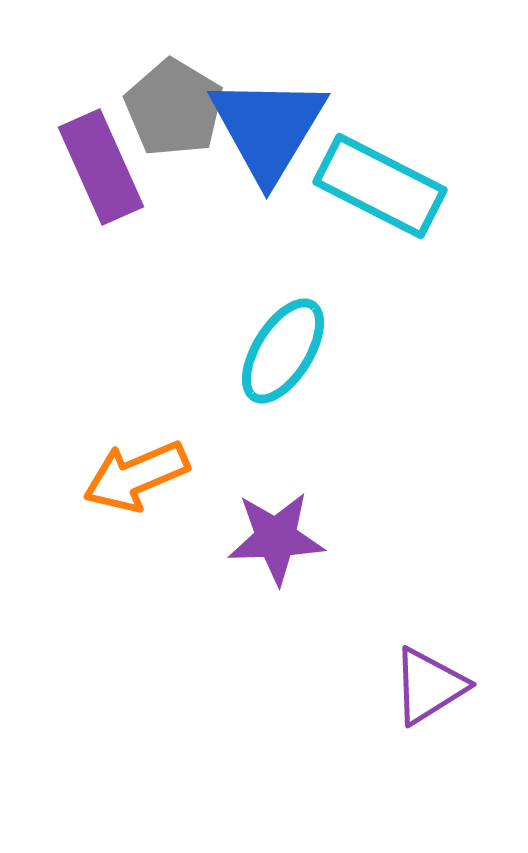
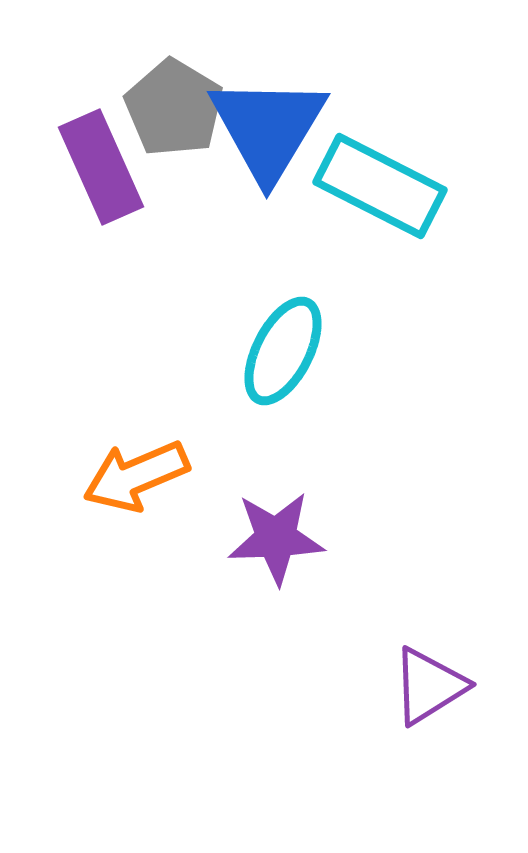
cyan ellipse: rotated 5 degrees counterclockwise
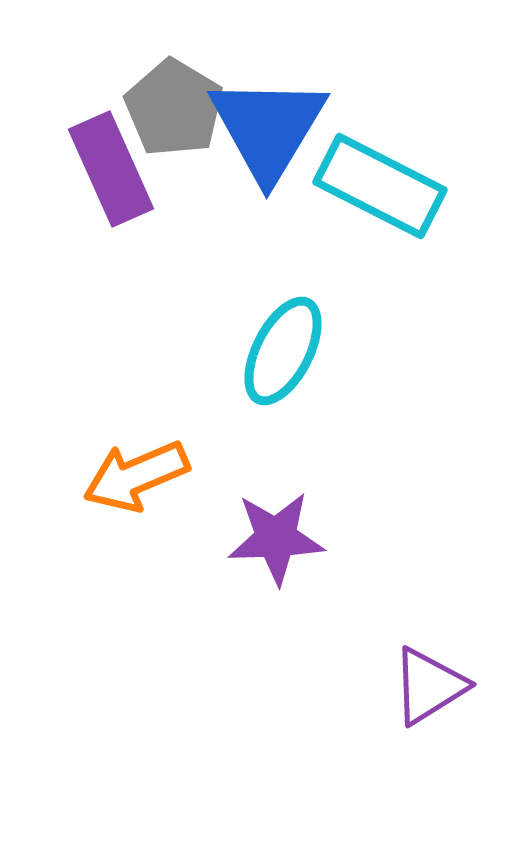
purple rectangle: moved 10 px right, 2 px down
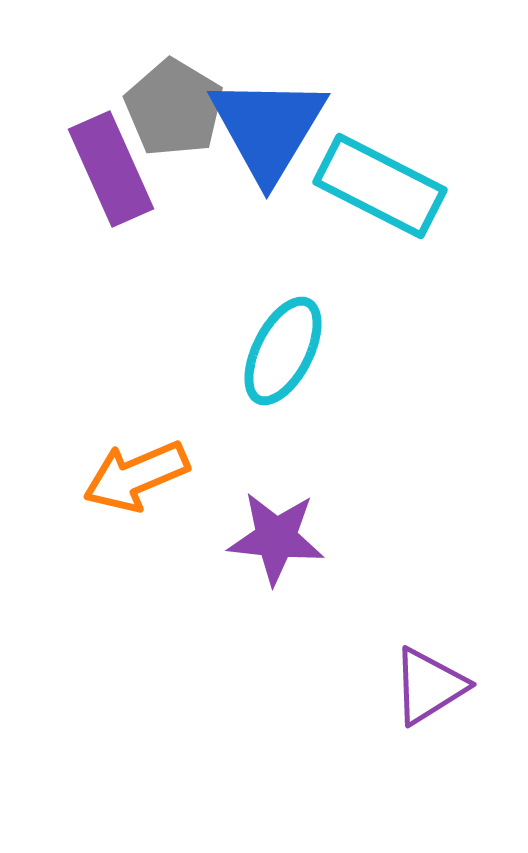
purple star: rotated 8 degrees clockwise
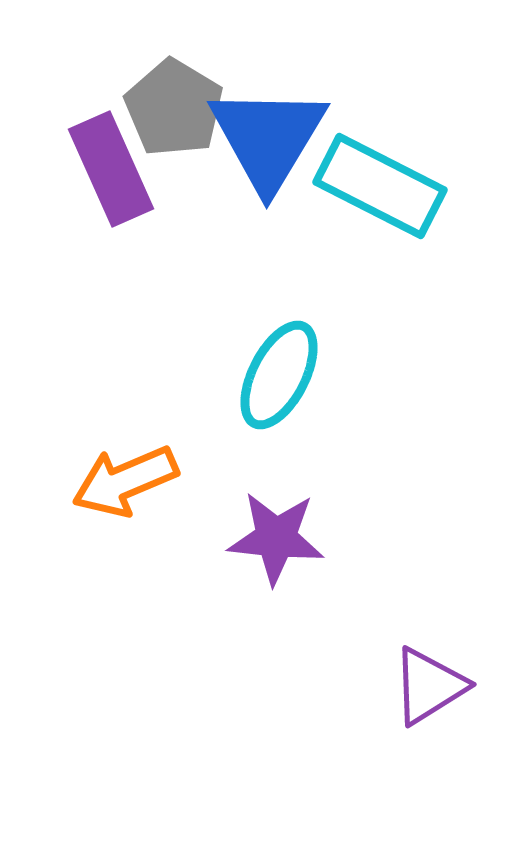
blue triangle: moved 10 px down
cyan ellipse: moved 4 px left, 24 px down
orange arrow: moved 11 px left, 5 px down
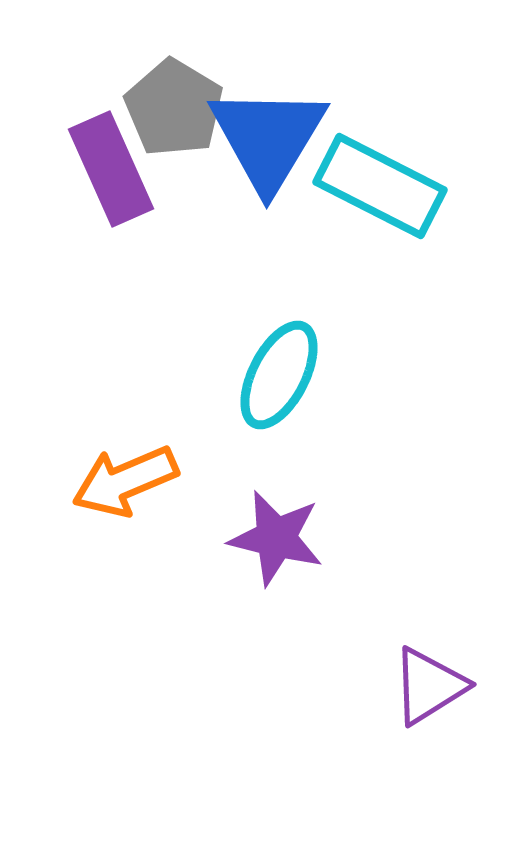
purple star: rotated 8 degrees clockwise
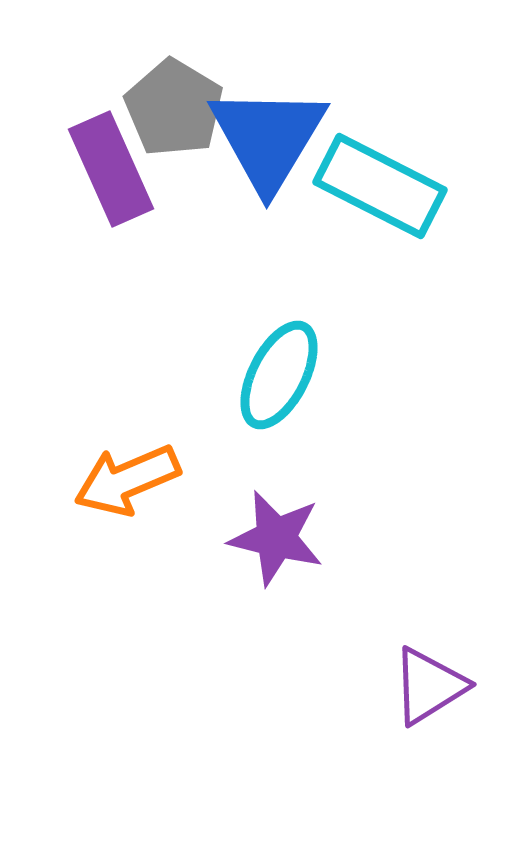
orange arrow: moved 2 px right, 1 px up
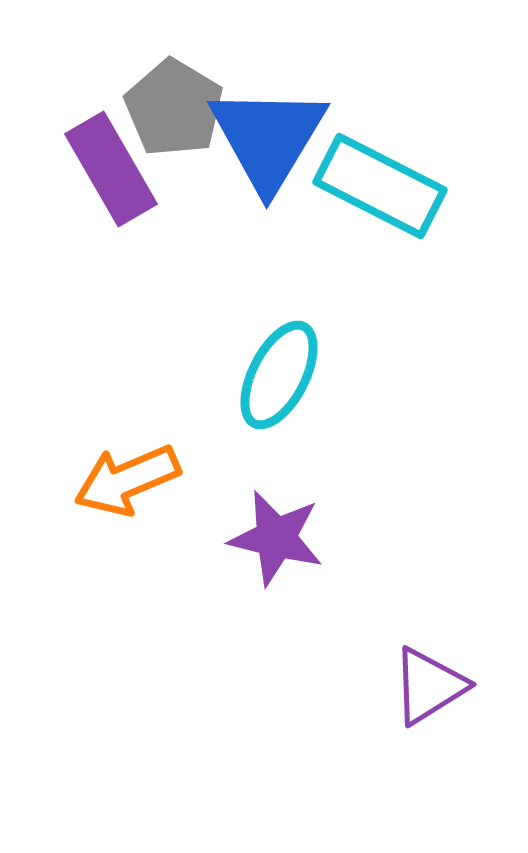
purple rectangle: rotated 6 degrees counterclockwise
